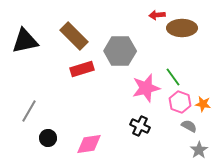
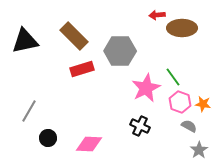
pink star: rotated 12 degrees counterclockwise
pink diamond: rotated 12 degrees clockwise
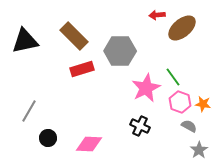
brown ellipse: rotated 40 degrees counterclockwise
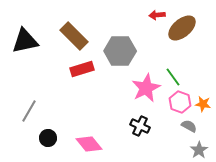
pink diamond: rotated 48 degrees clockwise
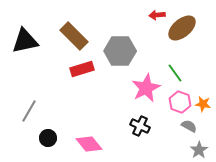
green line: moved 2 px right, 4 px up
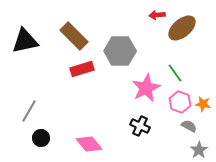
black circle: moved 7 px left
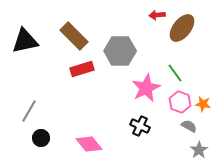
brown ellipse: rotated 12 degrees counterclockwise
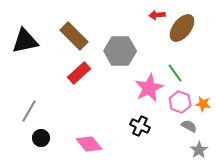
red rectangle: moved 3 px left, 4 px down; rotated 25 degrees counterclockwise
pink star: moved 3 px right
